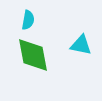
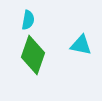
green diamond: rotated 30 degrees clockwise
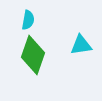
cyan triangle: rotated 20 degrees counterclockwise
